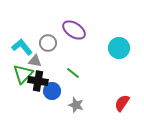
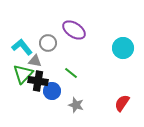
cyan circle: moved 4 px right
green line: moved 2 px left
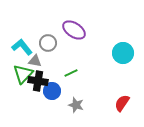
cyan circle: moved 5 px down
green line: rotated 64 degrees counterclockwise
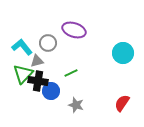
purple ellipse: rotated 15 degrees counterclockwise
gray triangle: moved 2 px right; rotated 24 degrees counterclockwise
blue circle: moved 1 px left
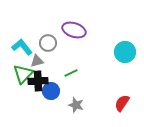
cyan circle: moved 2 px right, 1 px up
black cross: rotated 12 degrees counterclockwise
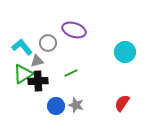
green triangle: rotated 15 degrees clockwise
blue circle: moved 5 px right, 15 px down
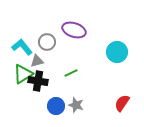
gray circle: moved 1 px left, 1 px up
cyan circle: moved 8 px left
black cross: rotated 12 degrees clockwise
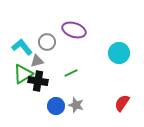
cyan circle: moved 2 px right, 1 px down
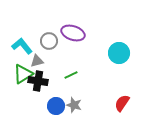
purple ellipse: moved 1 px left, 3 px down
gray circle: moved 2 px right, 1 px up
cyan L-shape: moved 1 px up
green line: moved 2 px down
gray star: moved 2 px left
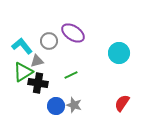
purple ellipse: rotated 15 degrees clockwise
green triangle: moved 2 px up
black cross: moved 2 px down
